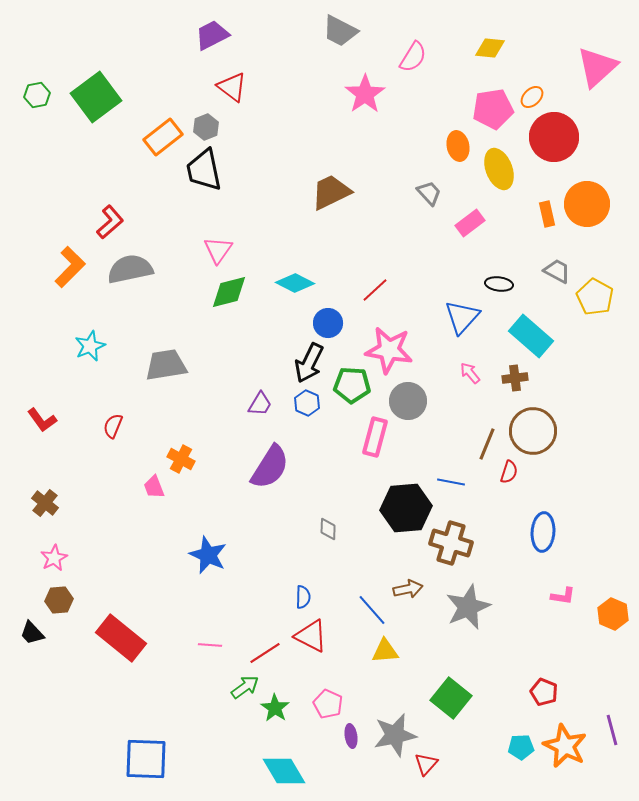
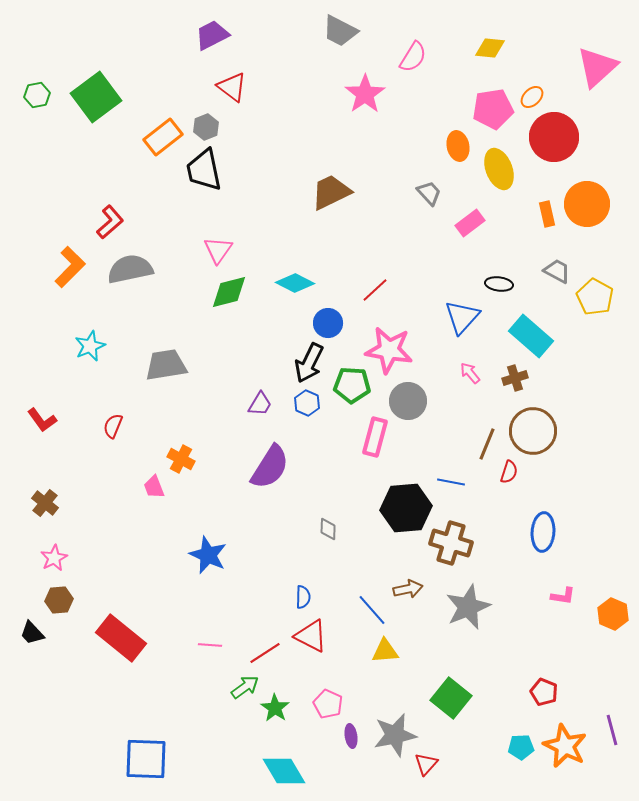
brown cross at (515, 378): rotated 10 degrees counterclockwise
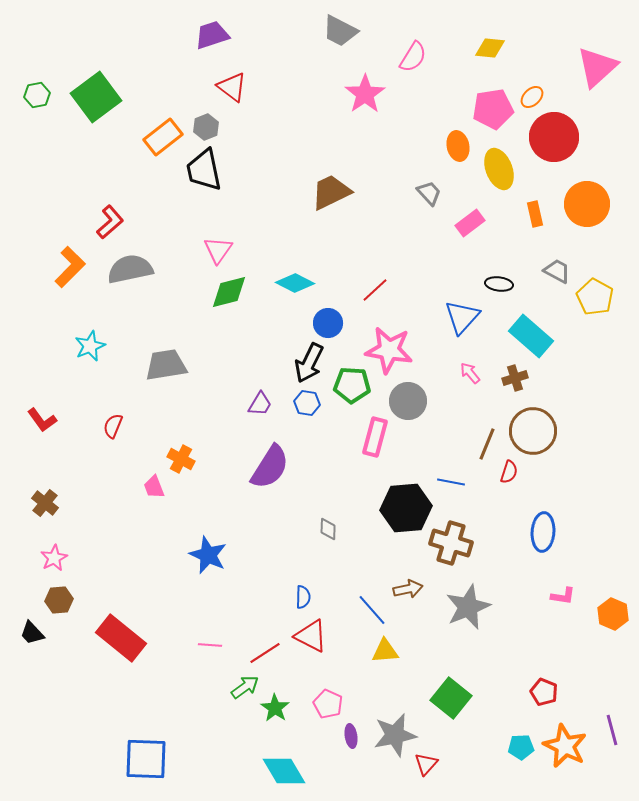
purple trapezoid at (212, 35): rotated 9 degrees clockwise
orange rectangle at (547, 214): moved 12 px left
blue hexagon at (307, 403): rotated 15 degrees counterclockwise
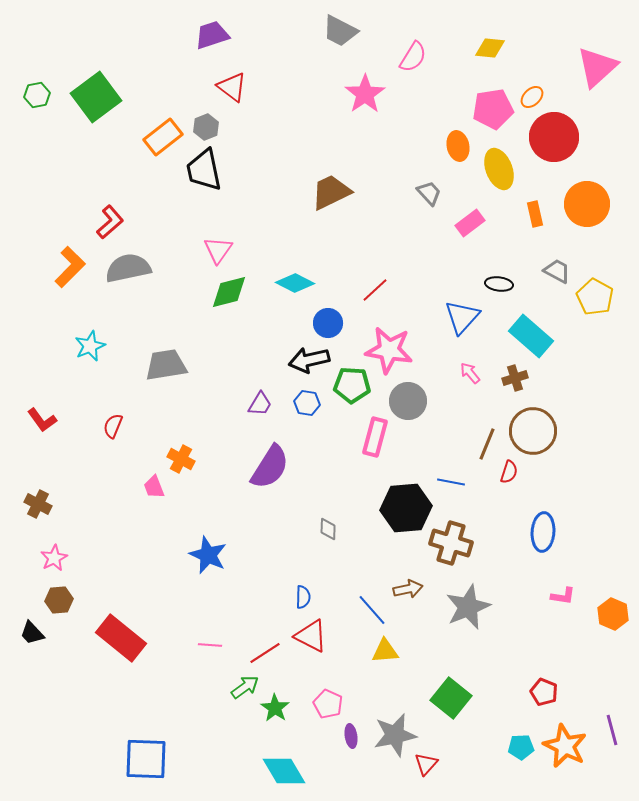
gray semicircle at (130, 269): moved 2 px left, 1 px up
black arrow at (309, 363): moved 3 px up; rotated 51 degrees clockwise
brown cross at (45, 503): moved 7 px left, 1 px down; rotated 12 degrees counterclockwise
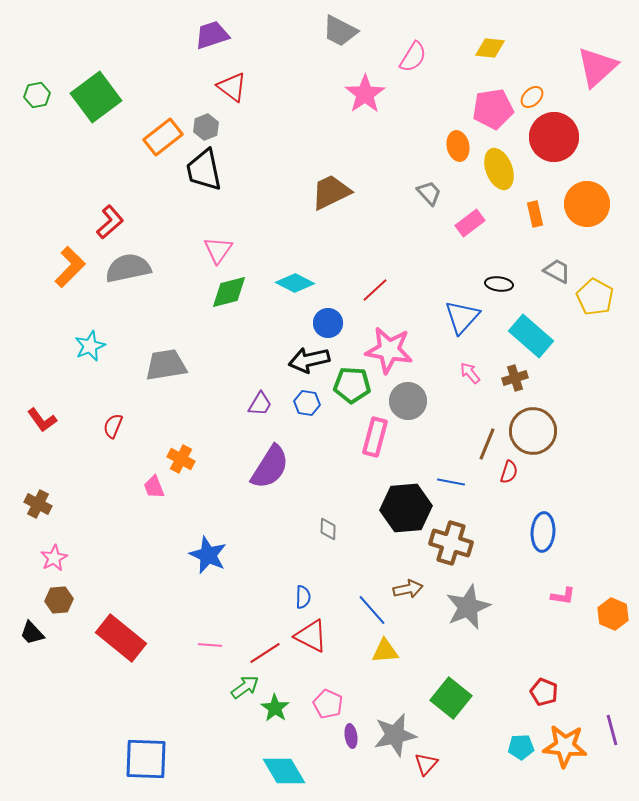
orange star at (565, 746): rotated 21 degrees counterclockwise
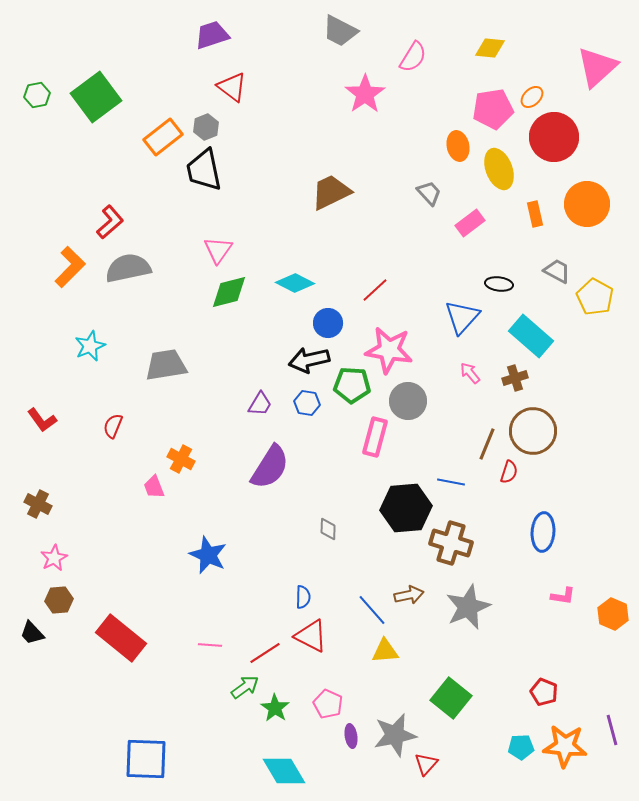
brown arrow at (408, 589): moved 1 px right, 6 px down
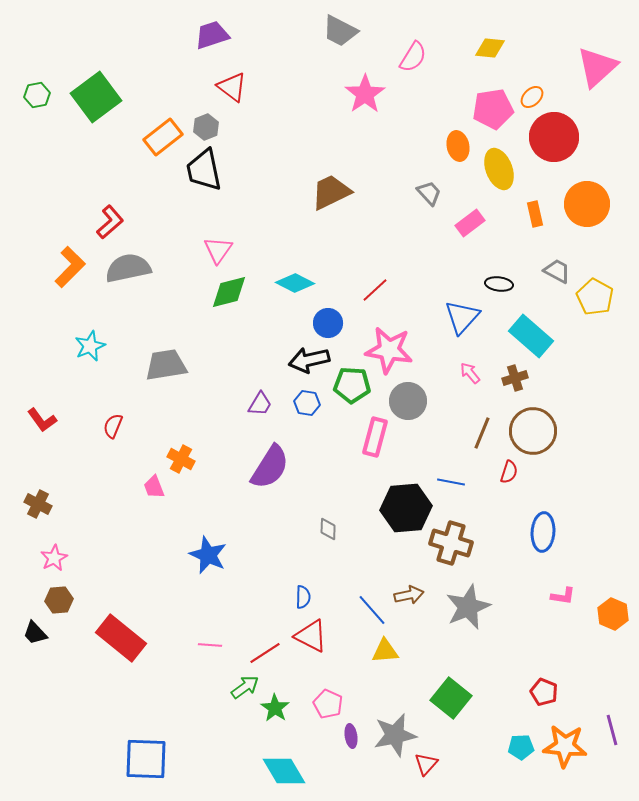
brown line at (487, 444): moved 5 px left, 11 px up
black trapezoid at (32, 633): moved 3 px right
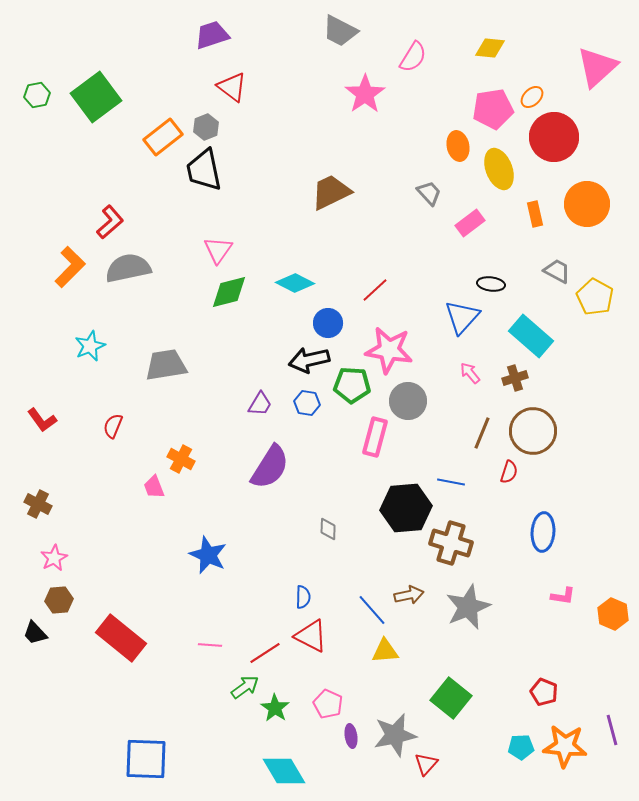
black ellipse at (499, 284): moved 8 px left
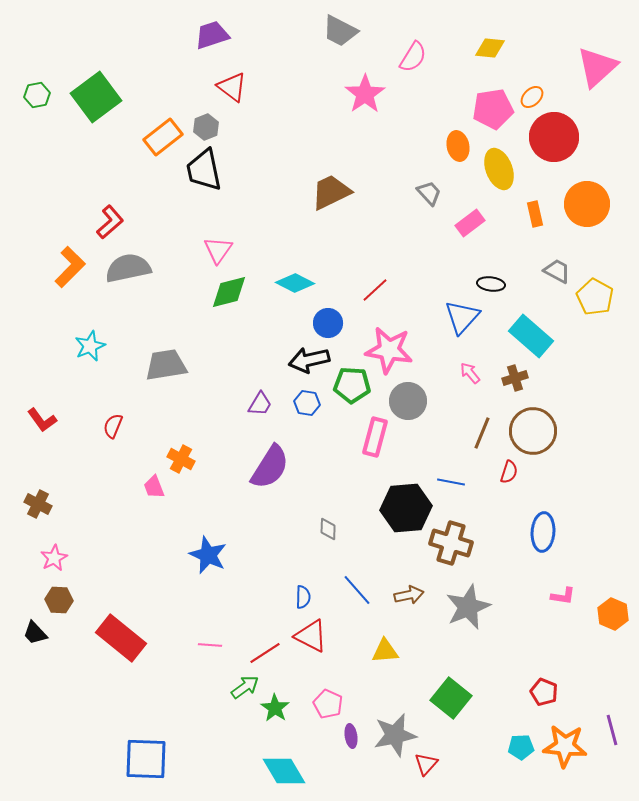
brown hexagon at (59, 600): rotated 8 degrees clockwise
blue line at (372, 610): moved 15 px left, 20 px up
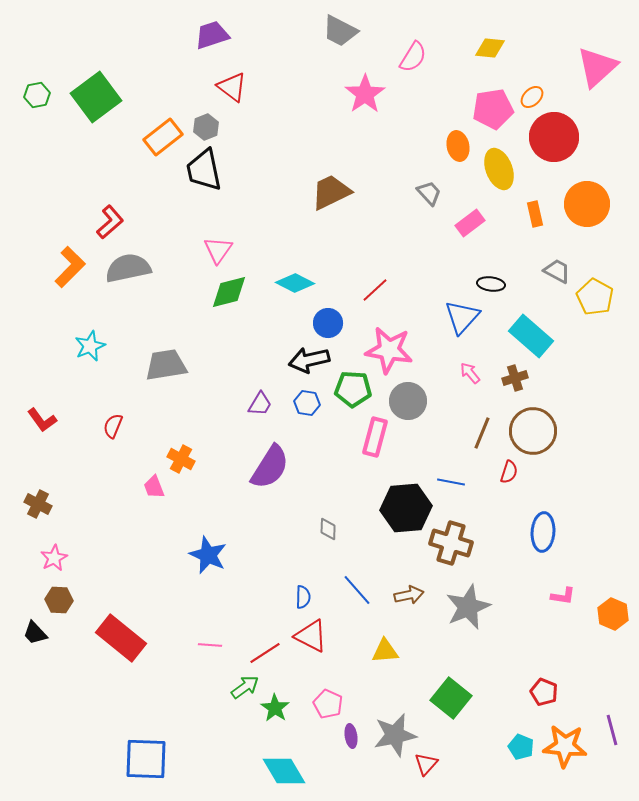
green pentagon at (352, 385): moved 1 px right, 4 px down
cyan pentagon at (521, 747): rotated 25 degrees clockwise
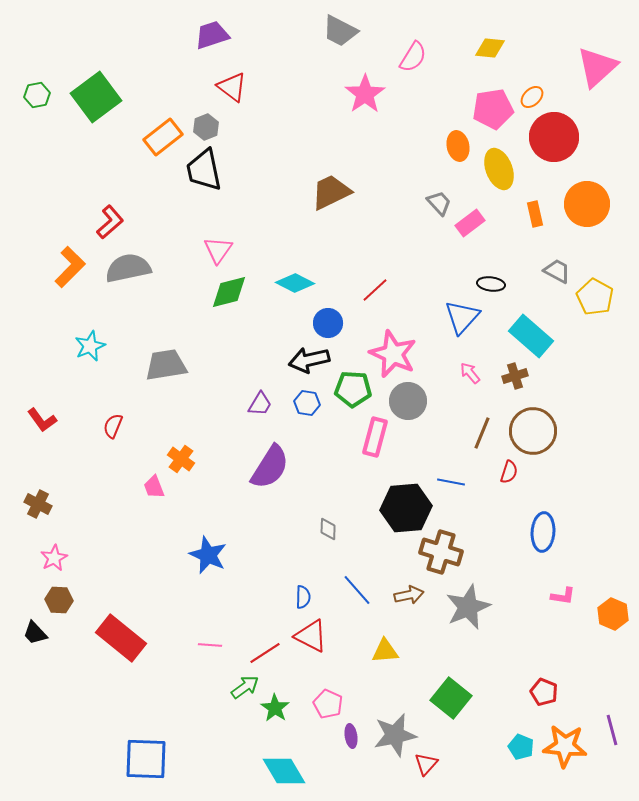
gray trapezoid at (429, 193): moved 10 px right, 10 px down
pink star at (389, 350): moved 4 px right, 4 px down; rotated 15 degrees clockwise
brown cross at (515, 378): moved 2 px up
orange cross at (181, 459): rotated 8 degrees clockwise
brown cross at (451, 543): moved 10 px left, 9 px down
